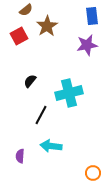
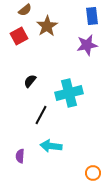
brown semicircle: moved 1 px left
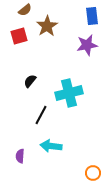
red square: rotated 12 degrees clockwise
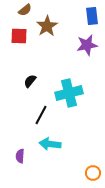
red square: rotated 18 degrees clockwise
cyan arrow: moved 1 px left, 2 px up
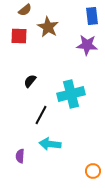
brown star: moved 1 px right, 1 px down; rotated 10 degrees counterclockwise
purple star: rotated 15 degrees clockwise
cyan cross: moved 2 px right, 1 px down
orange circle: moved 2 px up
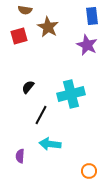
brown semicircle: rotated 48 degrees clockwise
red square: rotated 18 degrees counterclockwise
purple star: rotated 20 degrees clockwise
black semicircle: moved 2 px left, 6 px down
orange circle: moved 4 px left
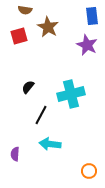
purple semicircle: moved 5 px left, 2 px up
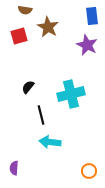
black line: rotated 42 degrees counterclockwise
cyan arrow: moved 2 px up
purple semicircle: moved 1 px left, 14 px down
